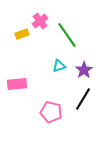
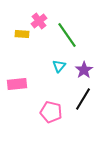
pink cross: moved 1 px left
yellow rectangle: rotated 24 degrees clockwise
cyan triangle: rotated 32 degrees counterclockwise
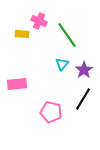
pink cross: rotated 28 degrees counterclockwise
cyan triangle: moved 3 px right, 2 px up
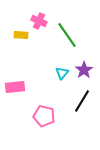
yellow rectangle: moved 1 px left, 1 px down
cyan triangle: moved 9 px down
pink rectangle: moved 2 px left, 3 px down
black line: moved 1 px left, 2 px down
pink pentagon: moved 7 px left, 4 px down
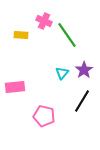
pink cross: moved 5 px right
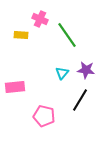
pink cross: moved 4 px left, 2 px up
purple star: moved 2 px right; rotated 30 degrees counterclockwise
black line: moved 2 px left, 1 px up
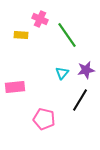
purple star: rotated 18 degrees counterclockwise
pink pentagon: moved 3 px down
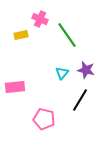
yellow rectangle: rotated 16 degrees counterclockwise
purple star: rotated 24 degrees clockwise
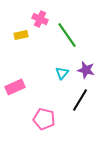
pink rectangle: rotated 18 degrees counterclockwise
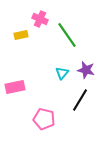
pink rectangle: rotated 12 degrees clockwise
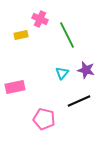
green line: rotated 8 degrees clockwise
black line: moved 1 px left, 1 px down; rotated 35 degrees clockwise
